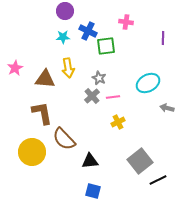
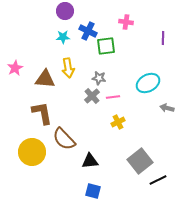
gray star: rotated 16 degrees counterclockwise
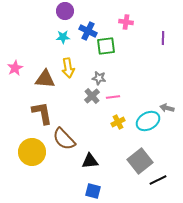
cyan ellipse: moved 38 px down
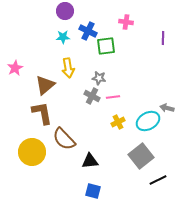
brown triangle: moved 6 px down; rotated 45 degrees counterclockwise
gray cross: rotated 21 degrees counterclockwise
gray square: moved 1 px right, 5 px up
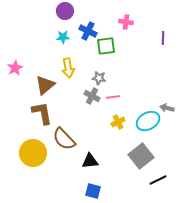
yellow circle: moved 1 px right, 1 px down
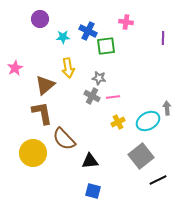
purple circle: moved 25 px left, 8 px down
gray arrow: rotated 72 degrees clockwise
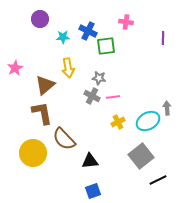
blue square: rotated 35 degrees counterclockwise
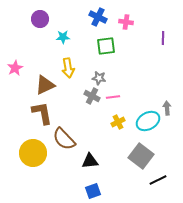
blue cross: moved 10 px right, 14 px up
brown triangle: rotated 15 degrees clockwise
gray square: rotated 15 degrees counterclockwise
